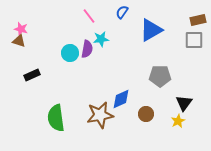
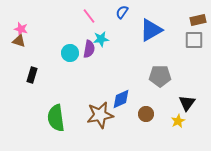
purple semicircle: moved 2 px right
black rectangle: rotated 49 degrees counterclockwise
black triangle: moved 3 px right
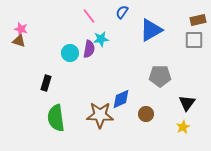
black rectangle: moved 14 px right, 8 px down
brown star: rotated 12 degrees clockwise
yellow star: moved 5 px right, 6 px down
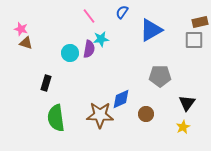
brown rectangle: moved 2 px right, 2 px down
brown triangle: moved 7 px right, 2 px down
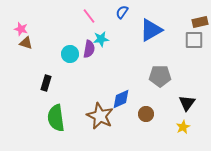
cyan circle: moved 1 px down
brown star: moved 1 px down; rotated 24 degrees clockwise
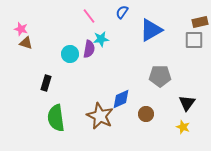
yellow star: rotated 24 degrees counterclockwise
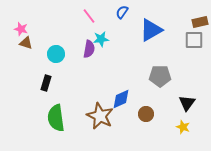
cyan circle: moved 14 px left
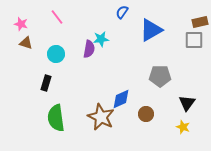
pink line: moved 32 px left, 1 px down
pink star: moved 5 px up
brown star: moved 1 px right, 1 px down
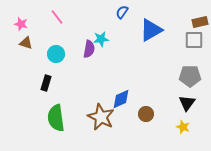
gray pentagon: moved 30 px right
